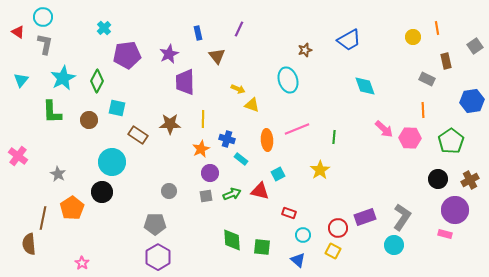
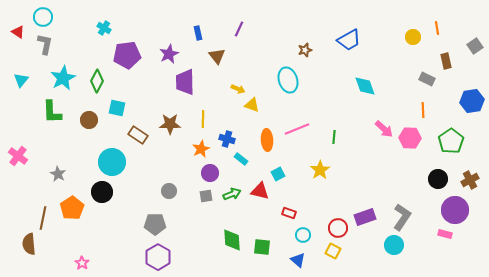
cyan cross at (104, 28): rotated 16 degrees counterclockwise
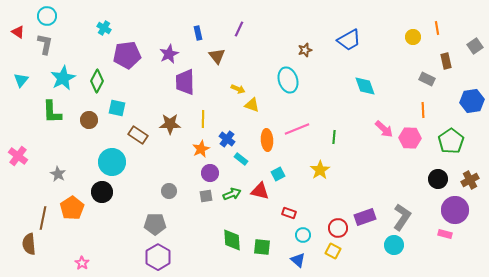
cyan circle at (43, 17): moved 4 px right, 1 px up
blue cross at (227, 139): rotated 21 degrees clockwise
